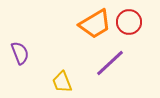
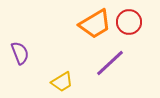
yellow trapezoid: rotated 100 degrees counterclockwise
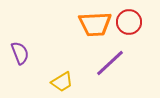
orange trapezoid: rotated 28 degrees clockwise
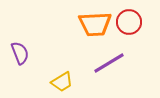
purple line: moved 1 px left; rotated 12 degrees clockwise
